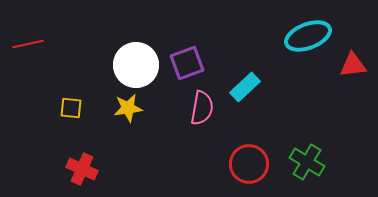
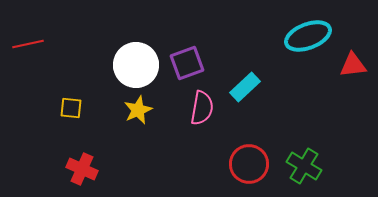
yellow star: moved 10 px right, 2 px down; rotated 16 degrees counterclockwise
green cross: moved 3 px left, 4 px down
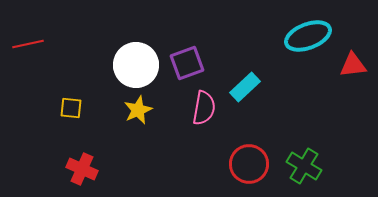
pink semicircle: moved 2 px right
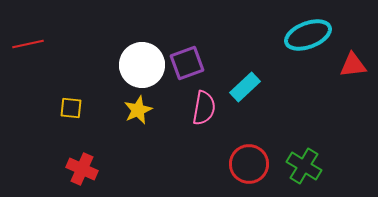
cyan ellipse: moved 1 px up
white circle: moved 6 px right
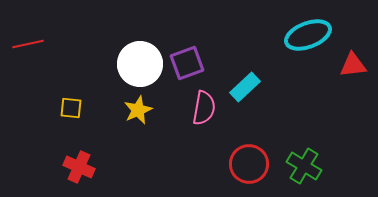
white circle: moved 2 px left, 1 px up
red cross: moved 3 px left, 2 px up
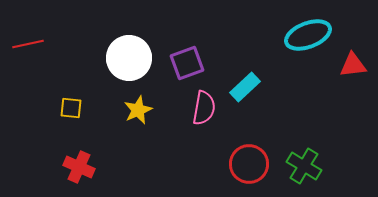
white circle: moved 11 px left, 6 px up
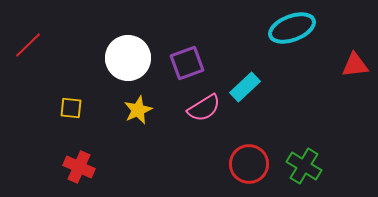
cyan ellipse: moved 16 px left, 7 px up
red line: moved 1 px down; rotated 32 degrees counterclockwise
white circle: moved 1 px left
red triangle: moved 2 px right
pink semicircle: rotated 48 degrees clockwise
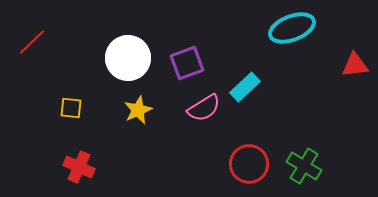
red line: moved 4 px right, 3 px up
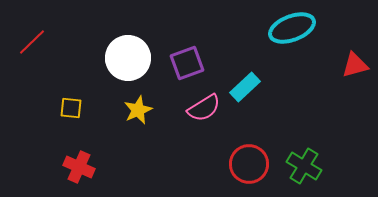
red triangle: rotated 8 degrees counterclockwise
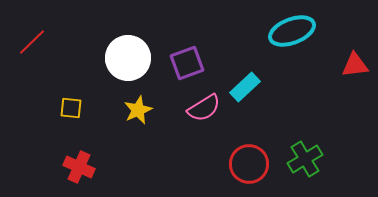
cyan ellipse: moved 3 px down
red triangle: rotated 8 degrees clockwise
green cross: moved 1 px right, 7 px up; rotated 28 degrees clockwise
